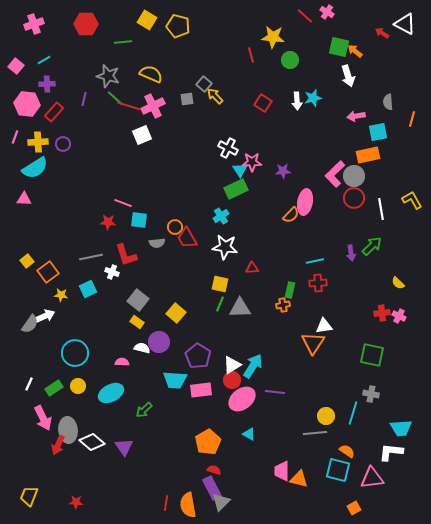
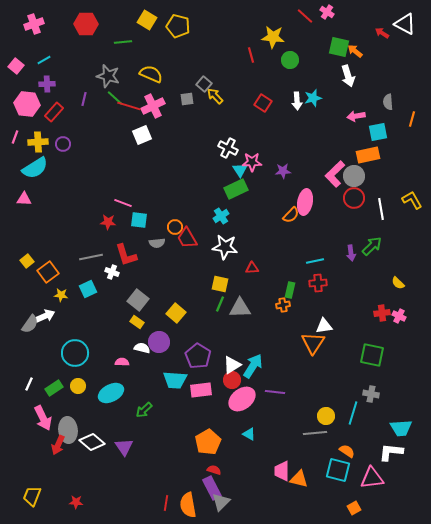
yellow trapezoid at (29, 496): moved 3 px right
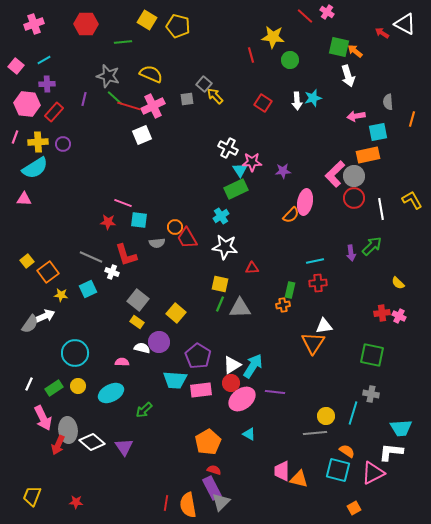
gray line at (91, 257): rotated 35 degrees clockwise
red circle at (232, 380): moved 1 px left, 3 px down
pink triangle at (372, 478): moved 1 px right, 5 px up; rotated 20 degrees counterclockwise
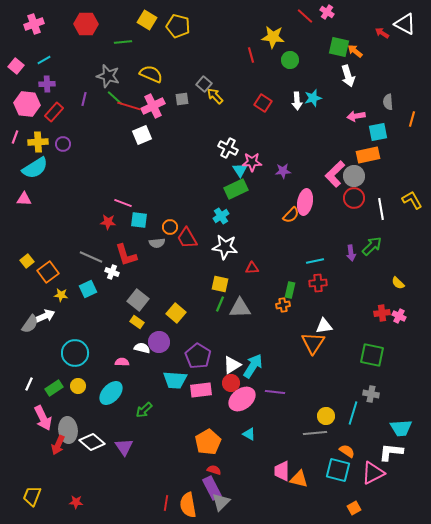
gray square at (187, 99): moved 5 px left
orange circle at (175, 227): moved 5 px left
cyan ellipse at (111, 393): rotated 20 degrees counterclockwise
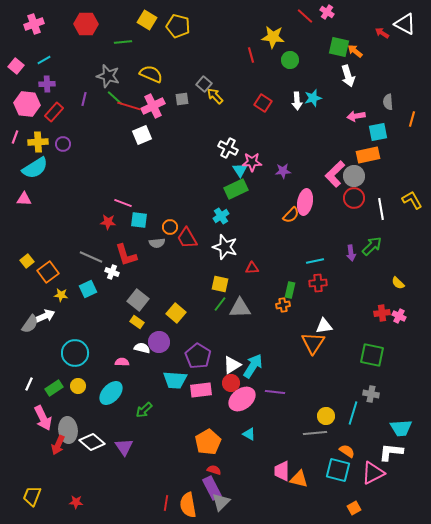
white star at (225, 247): rotated 10 degrees clockwise
green line at (220, 304): rotated 14 degrees clockwise
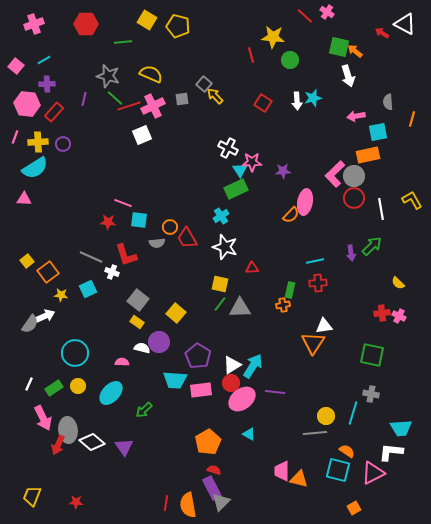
red line at (129, 106): rotated 35 degrees counterclockwise
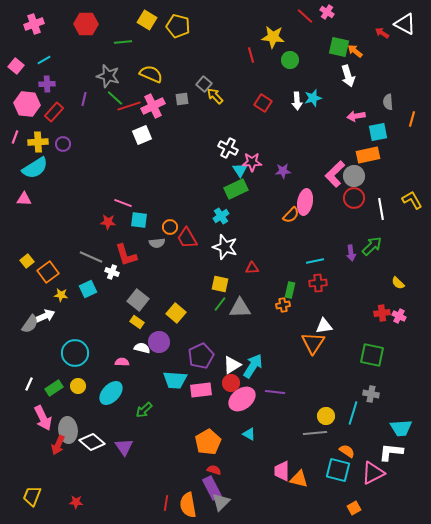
purple pentagon at (198, 356): moved 3 px right; rotated 15 degrees clockwise
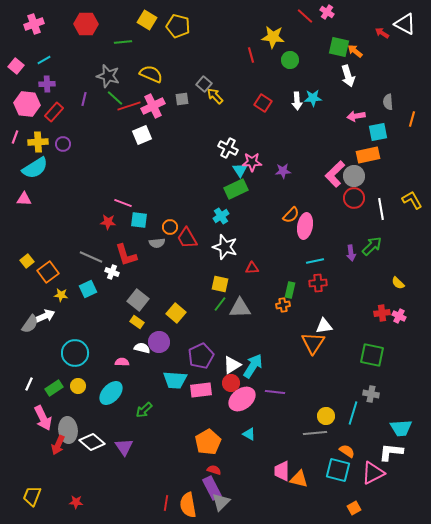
cyan star at (313, 98): rotated 12 degrees clockwise
pink ellipse at (305, 202): moved 24 px down
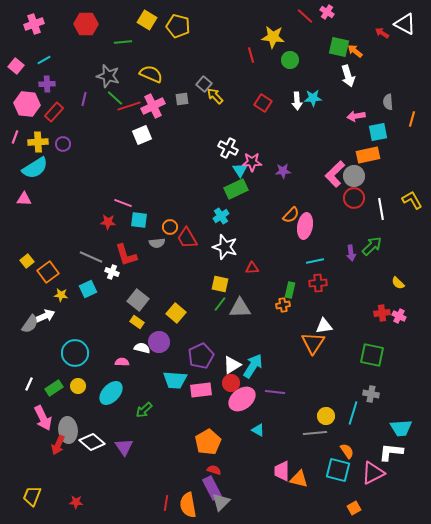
cyan triangle at (249, 434): moved 9 px right, 4 px up
orange semicircle at (347, 451): rotated 21 degrees clockwise
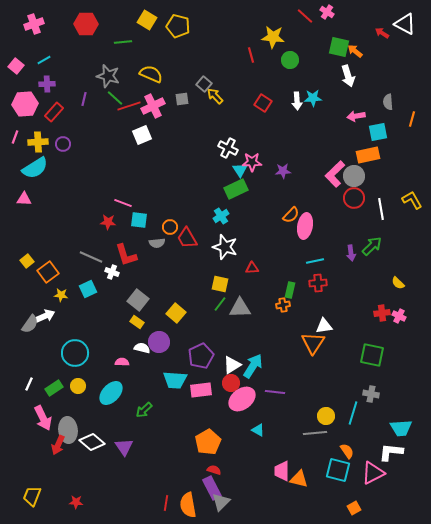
pink hexagon at (27, 104): moved 2 px left; rotated 10 degrees counterclockwise
